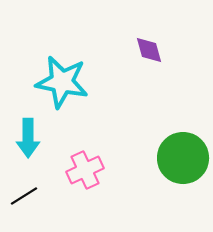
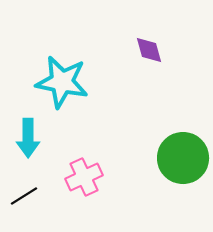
pink cross: moved 1 px left, 7 px down
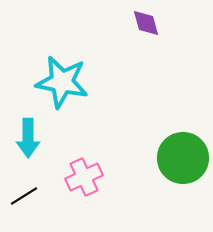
purple diamond: moved 3 px left, 27 px up
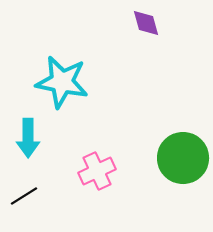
pink cross: moved 13 px right, 6 px up
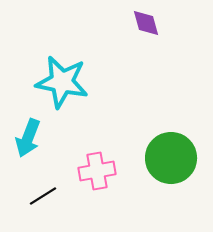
cyan arrow: rotated 21 degrees clockwise
green circle: moved 12 px left
pink cross: rotated 15 degrees clockwise
black line: moved 19 px right
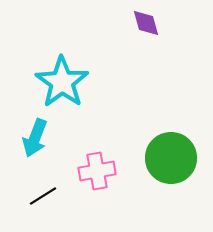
cyan star: rotated 24 degrees clockwise
cyan arrow: moved 7 px right
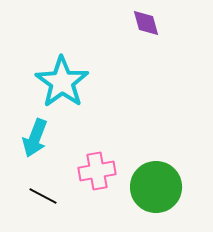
green circle: moved 15 px left, 29 px down
black line: rotated 60 degrees clockwise
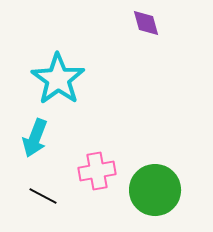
cyan star: moved 4 px left, 3 px up
green circle: moved 1 px left, 3 px down
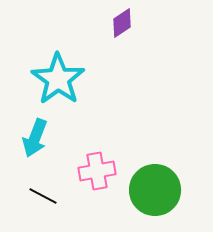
purple diamond: moved 24 px left; rotated 72 degrees clockwise
